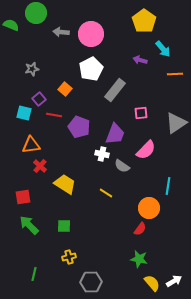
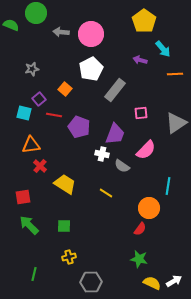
yellow semicircle: rotated 24 degrees counterclockwise
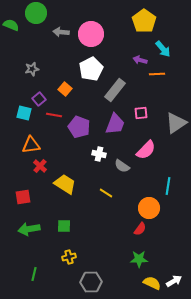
orange line: moved 18 px left
purple trapezoid: moved 10 px up
white cross: moved 3 px left
green arrow: moved 4 px down; rotated 55 degrees counterclockwise
green star: rotated 12 degrees counterclockwise
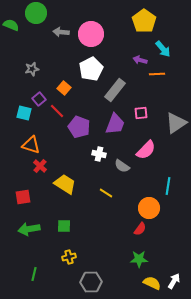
orange square: moved 1 px left, 1 px up
red line: moved 3 px right, 4 px up; rotated 35 degrees clockwise
orange triangle: rotated 24 degrees clockwise
white arrow: rotated 28 degrees counterclockwise
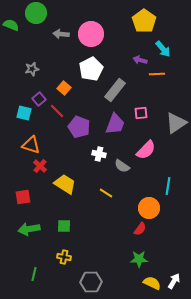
gray arrow: moved 2 px down
yellow cross: moved 5 px left; rotated 24 degrees clockwise
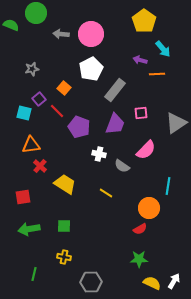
orange triangle: rotated 24 degrees counterclockwise
red semicircle: rotated 24 degrees clockwise
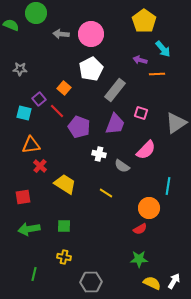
gray star: moved 12 px left; rotated 16 degrees clockwise
pink square: rotated 24 degrees clockwise
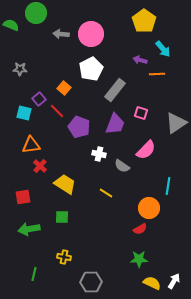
green square: moved 2 px left, 9 px up
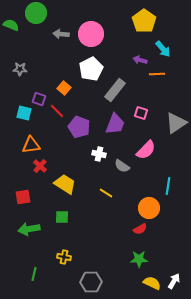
purple square: rotated 32 degrees counterclockwise
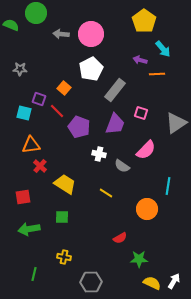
orange circle: moved 2 px left, 1 px down
red semicircle: moved 20 px left, 9 px down
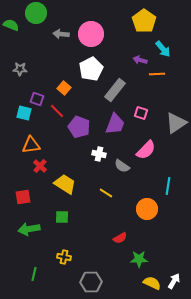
purple square: moved 2 px left
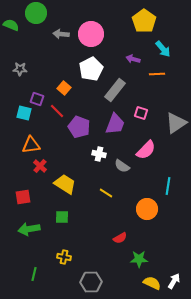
purple arrow: moved 7 px left, 1 px up
